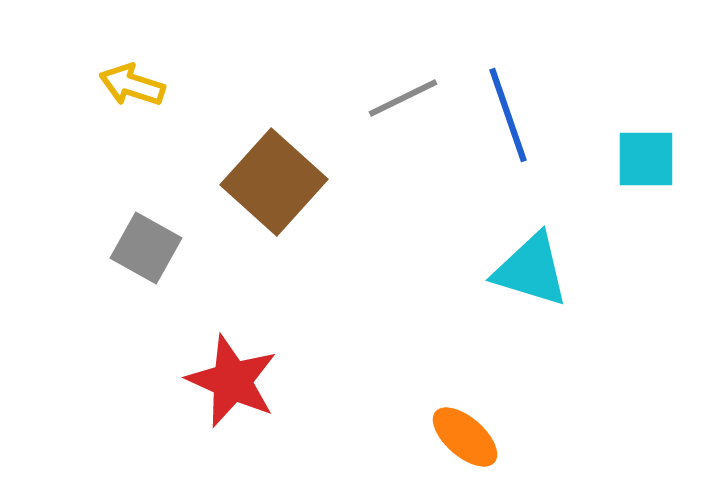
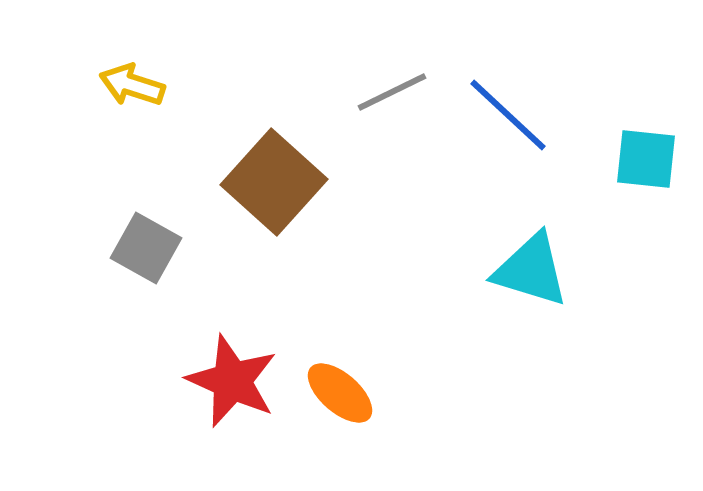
gray line: moved 11 px left, 6 px up
blue line: rotated 28 degrees counterclockwise
cyan square: rotated 6 degrees clockwise
orange ellipse: moved 125 px left, 44 px up
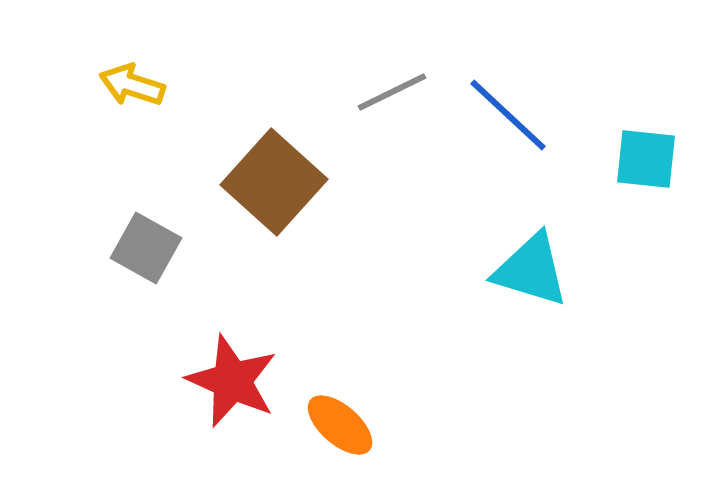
orange ellipse: moved 32 px down
